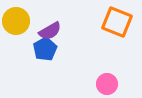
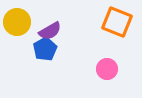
yellow circle: moved 1 px right, 1 px down
pink circle: moved 15 px up
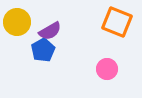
blue pentagon: moved 2 px left, 1 px down
